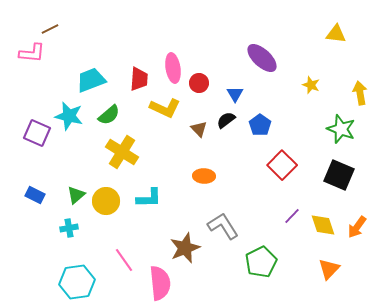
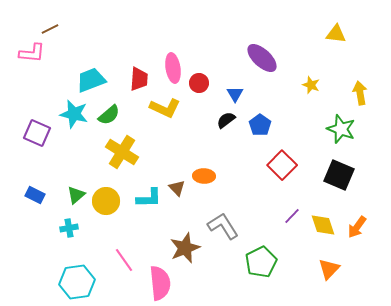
cyan star: moved 5 px right, 2 px up
brown triangle: moved 22 px left, 59 px down
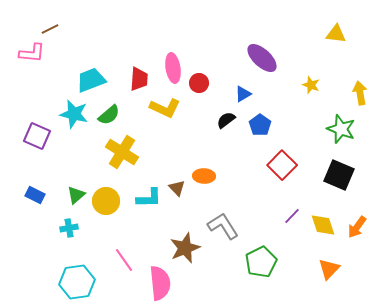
blue triangle: moved 8 px right; rotated 30 degrees clockwise
purple square: moved 3 px down
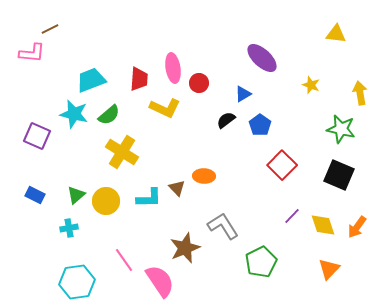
green star: rotated 8 degrees counterclockwise
pink semicircle: moved 2 px up; rotated 28 degrees counterclockwise
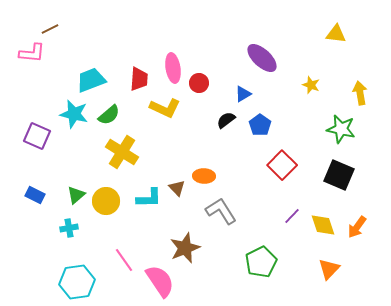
gray L-shape: moved 2 px left, 15 px up
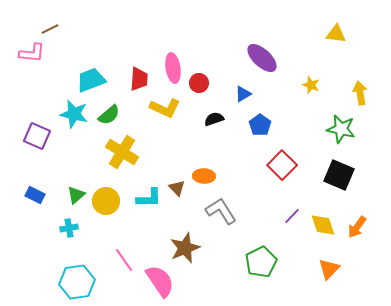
black semicircle: moved 12 px left, 1 px up; rotated 18 degrees clockwise
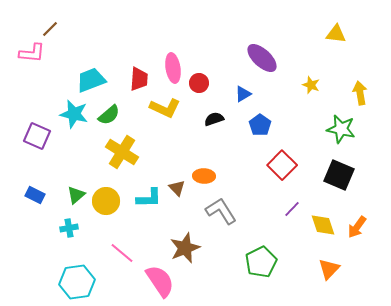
brown line: rotated 18 degrees counterclockwise
purple line: moved 7 px up
pink line: moved 2 px left, 7 px up; rotated 15 degrees counterclockwise
